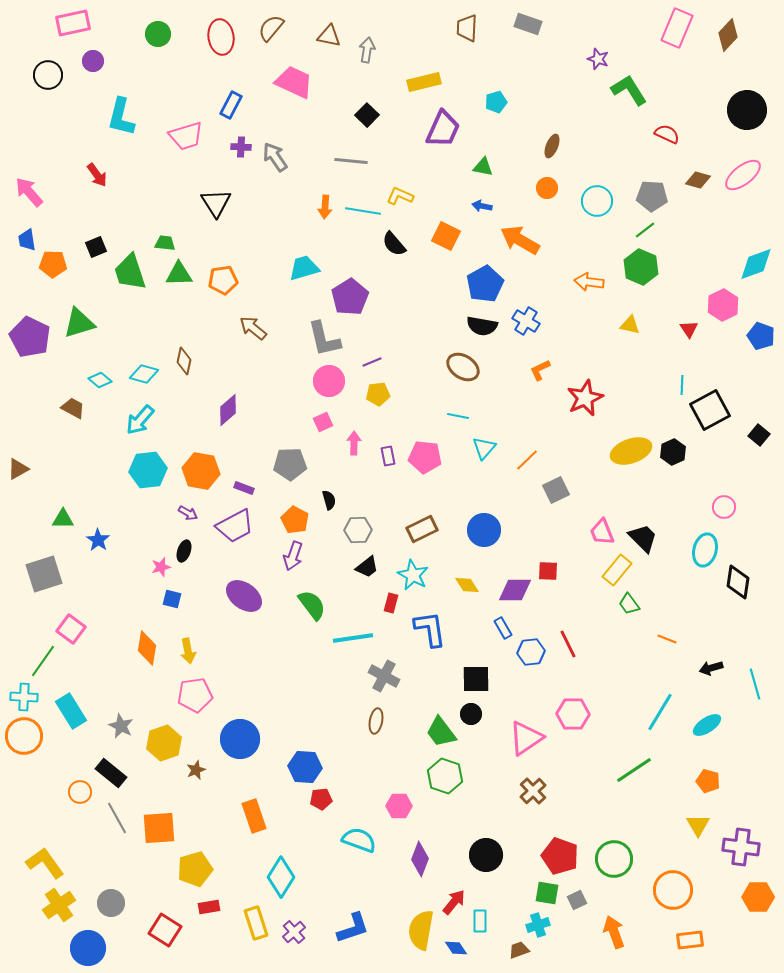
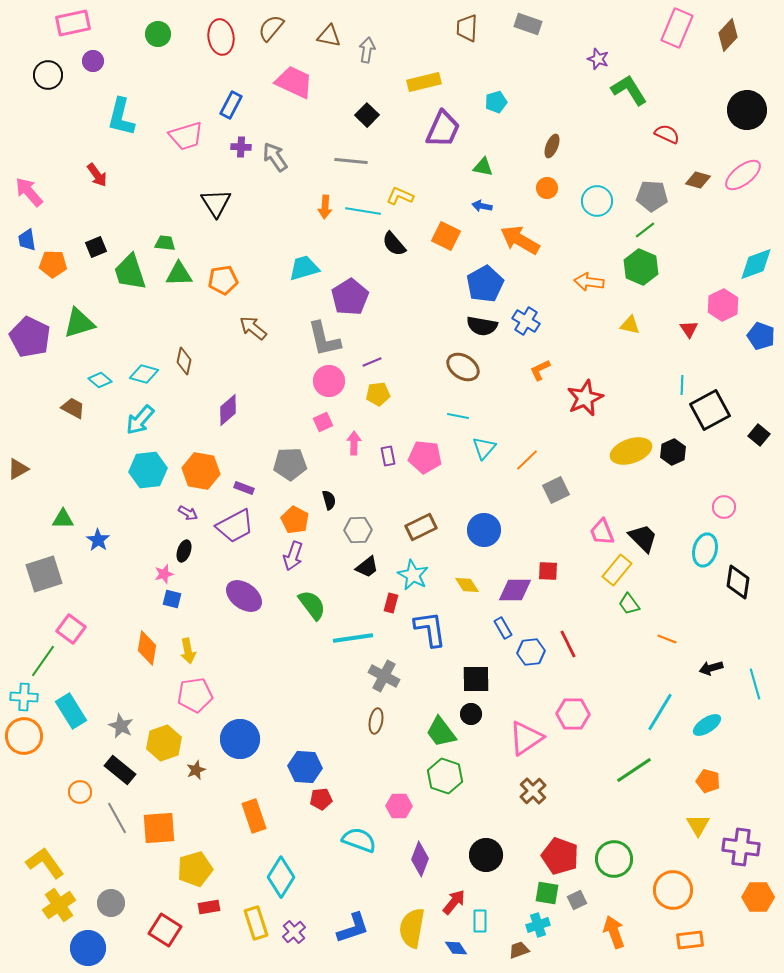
brown rectangle at (422, 529): moved 1 px left, 2 px up
pink star at (161, 567): moved 3 px right, 7 px down
black rectangle at (111, 773): moved 9 px right, 3 px up
yellow semicircle at (421, 930): moved 9 px left, 2 px up
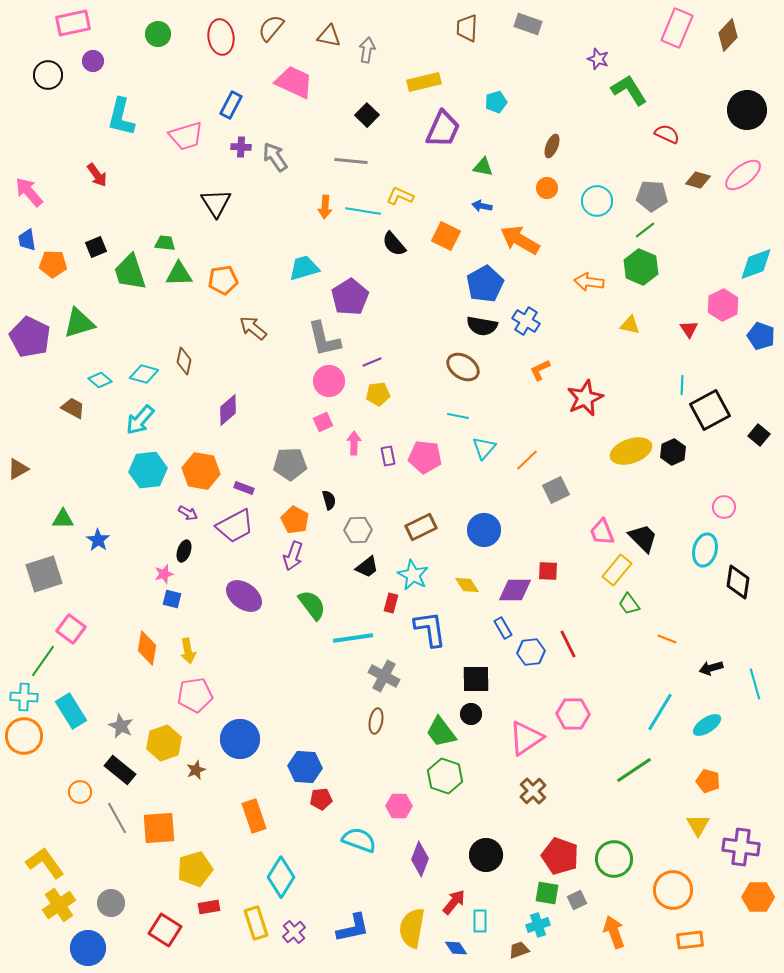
blue L-shape at (353, 928): rotated 6 degrees clockwise
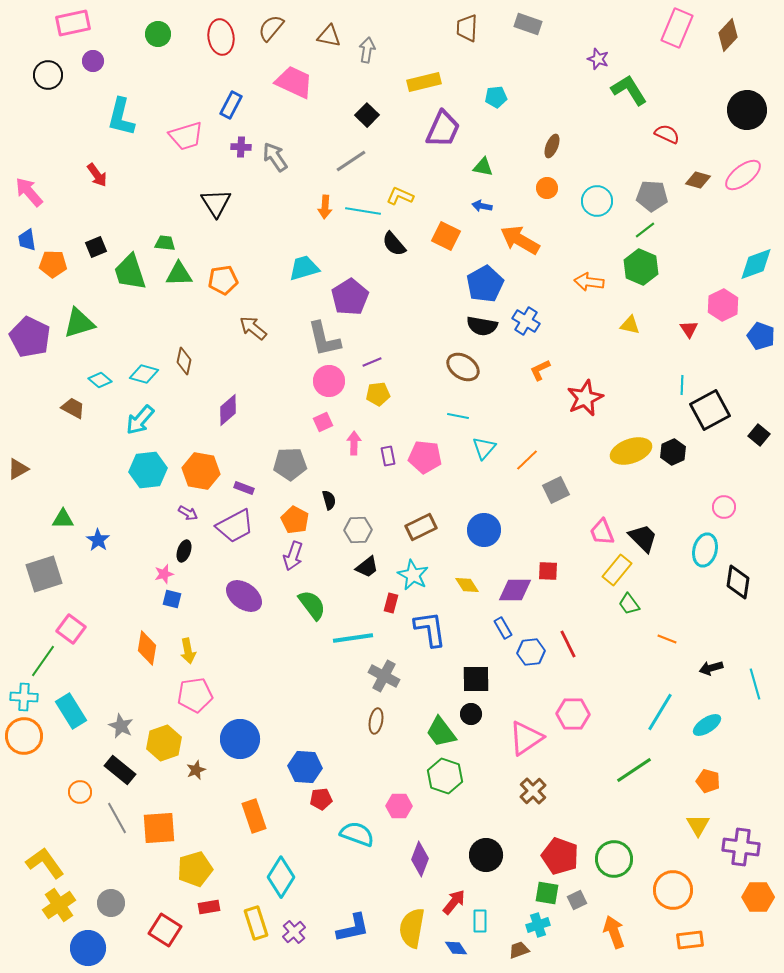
cyan pentagon at (496, 102): moved 5 px up; rotated 10 degrees clockwise
gray line at (351, 161): rotated 40 degrees counterclockwise
cyan semicircle at (359, 840): moved 2 px left, 6 px up
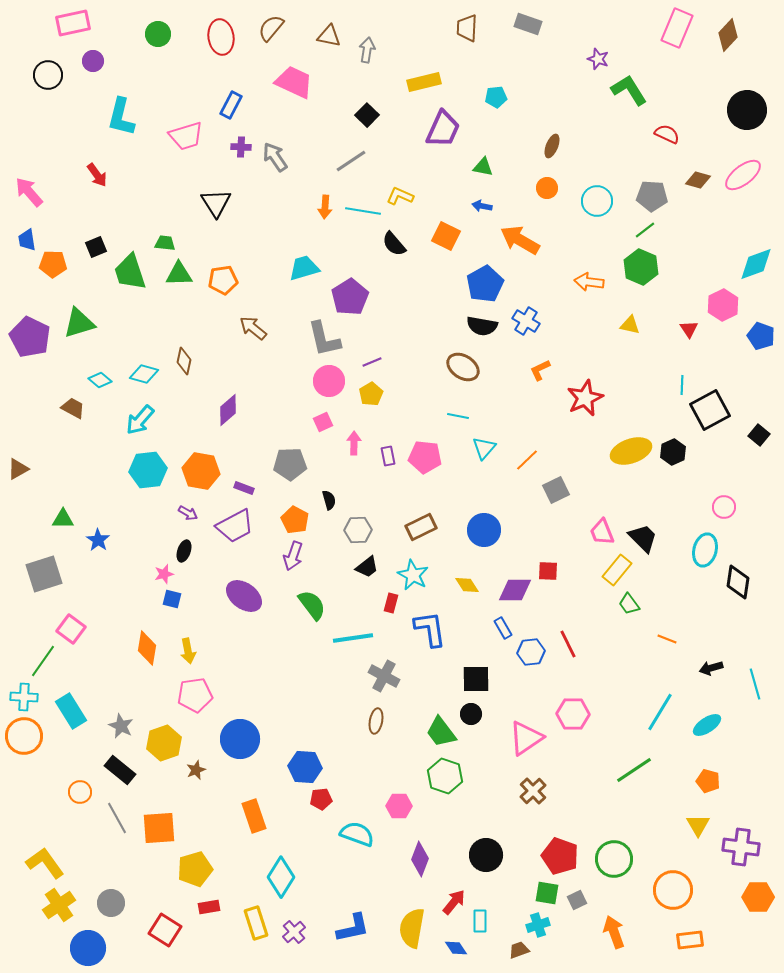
yellow pentagon at (378, 394): moved 7 px left; rotated 25 degrees counterclockwise
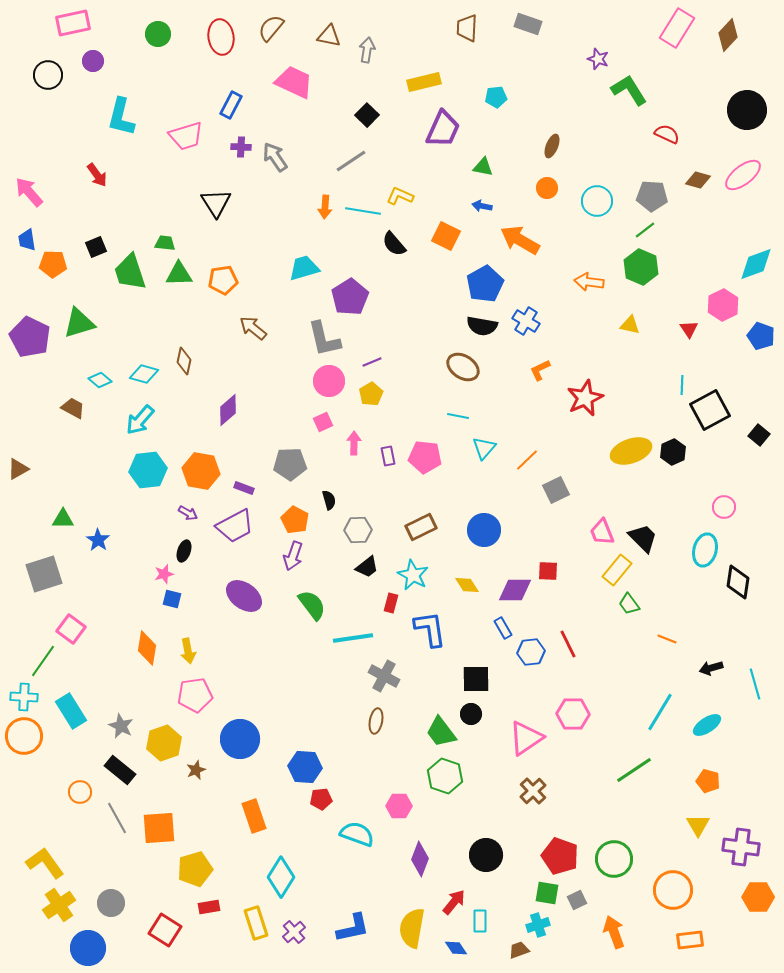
pink rectangle at (677, 28): rotated 9 degrees clockwise
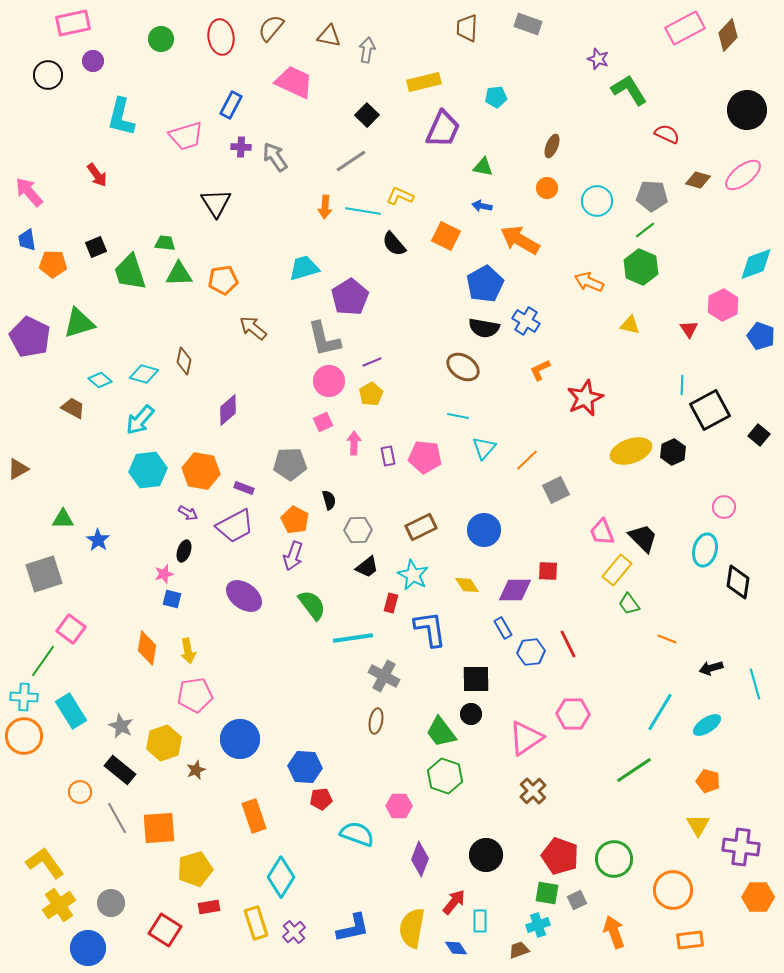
pink rectangle at (677, 28): moved 8 px right; rotated 30 degrees clockwise
green circle at (158, 34): moved 3 px right, 5 px down
orange arrow at (589, 282): rotated 16 degrees clockwise
black semicircle at (482, 326): moved 2 px right, 2 px down
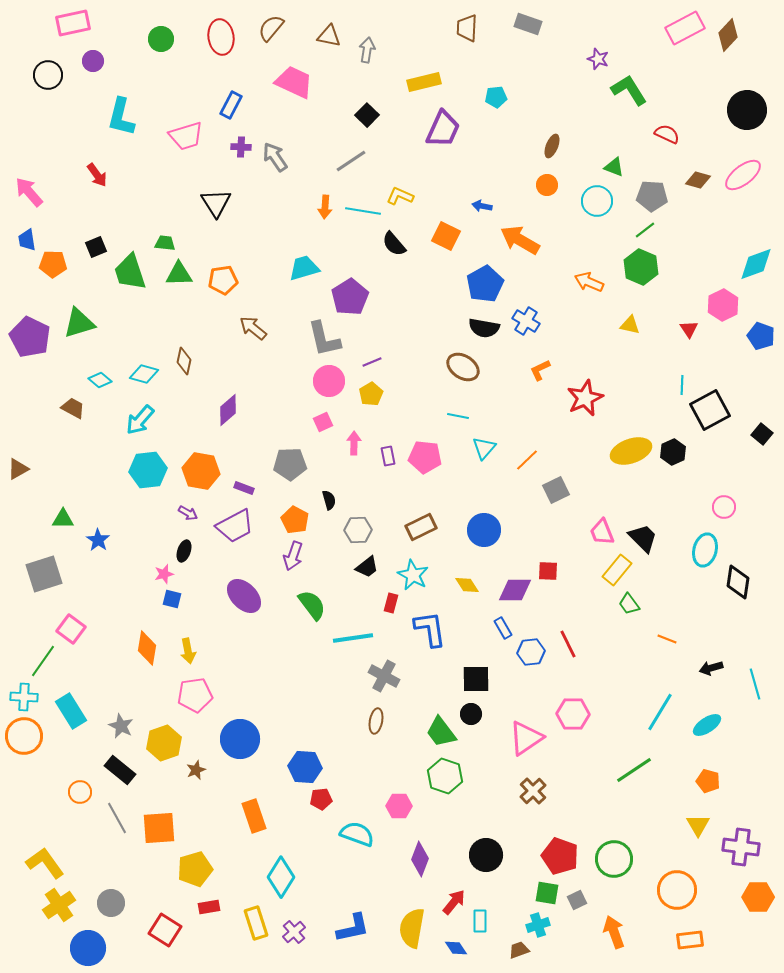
green triangle at (483, 167): moved 131 px right; rotated 10 degrees clockwise
orange circle at (547, 188): moved 3 px up
black square at (759, 435): moved 3 px right, 1 px up
purple ellipse at (244, 596): rotated 9 degrees clockwise
orange circle at (673, 890): moved 4 px right
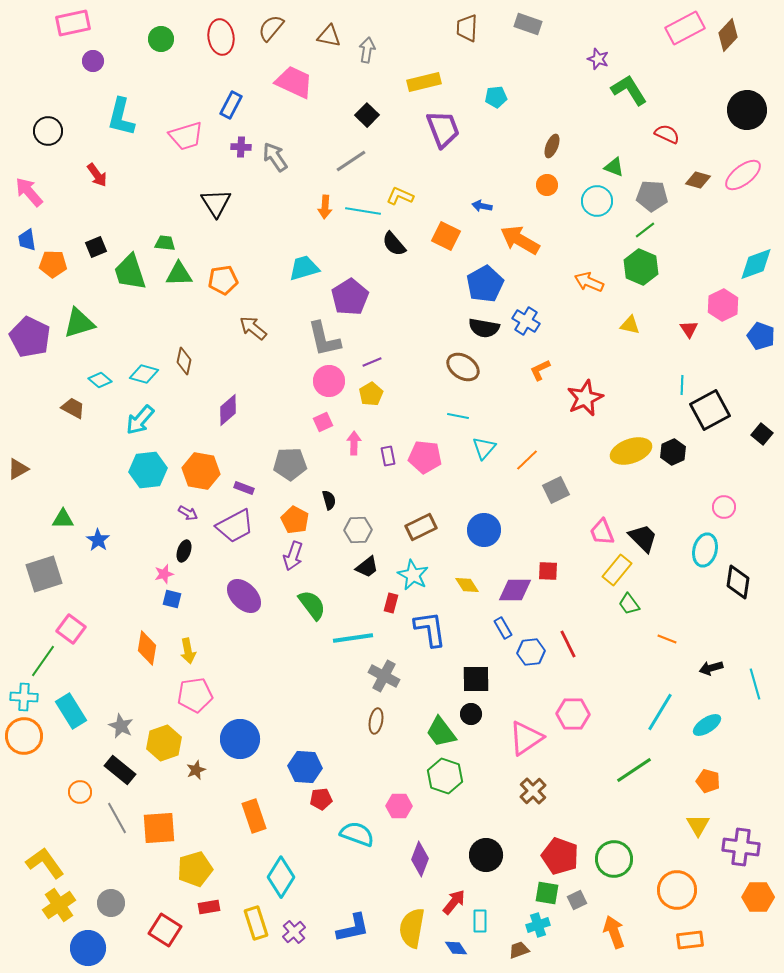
black circle at (48, 75): moved 56 px down
purple trapezoid at (443, 129): rotated 45 degrees counterclockwise
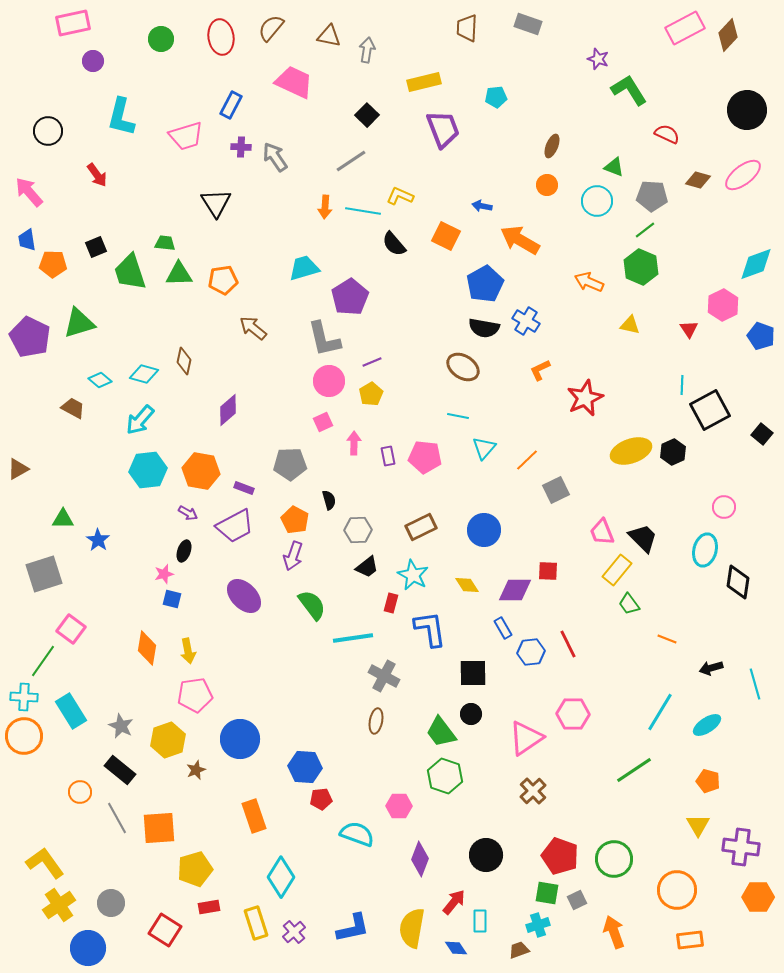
black square at (476, 679): moved 3 px left, 6 px up
yellow hexagon at (164, 743): moved 4 px right, 3 px up
